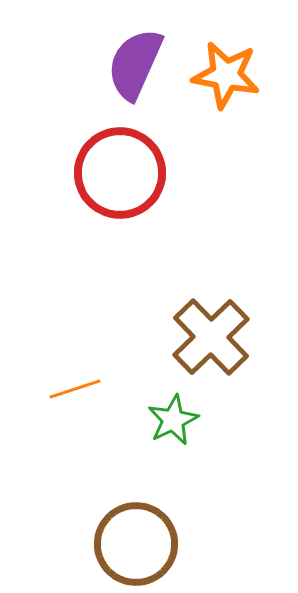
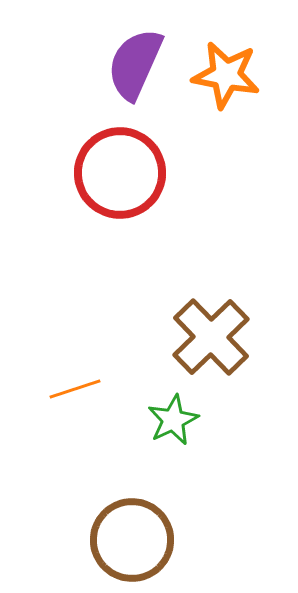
brown circle: moved 4 px left, 4 px up
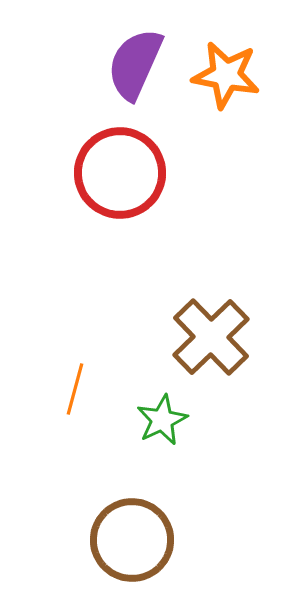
orange line: rotated 57 degrees counterclockwise
green star: moved 11 px left
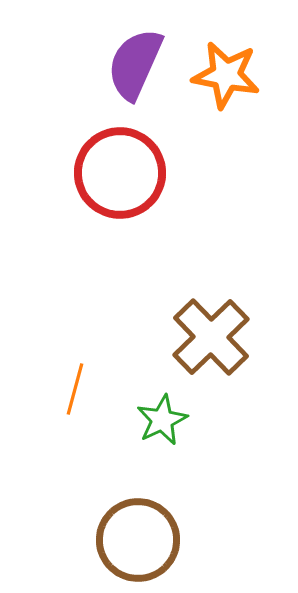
brown circle: moved 6 px right
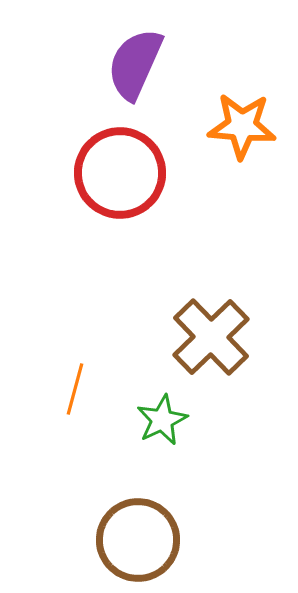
orange star: moved 16 px right, 51 px down; rotated 6 degrees counterclockwise
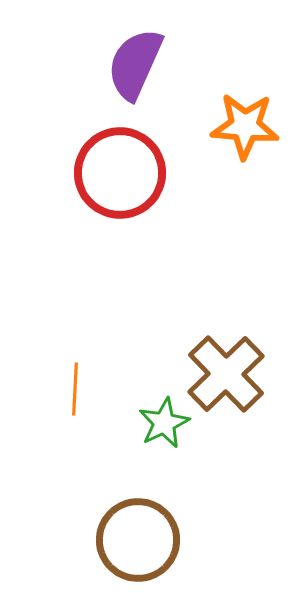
orange star: moved 3 px right
brown cross: moved 15 px right, 37 px down
orange line: rotated 12 degrees counterclockwise
green star: moved 2 px right, 3 px down
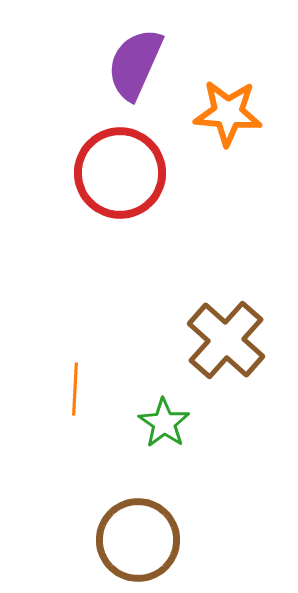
orange star: moved 17 px left, 13 px up
brown cross: moved 34 px up; rotated 4 degrees counterclockwise
green star: rotated 12 degrees counterclockwise
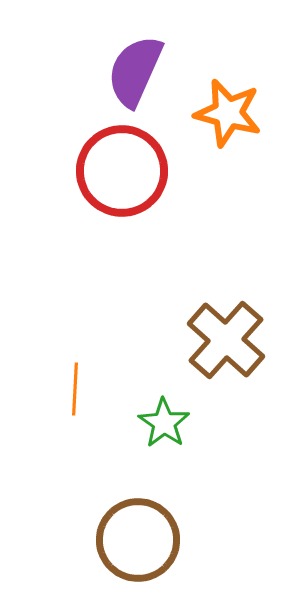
purple semicircle: moved 7 px down
orange star: rotated 10 degrees clockwise
red circle: moved 2 px right, 2 px up
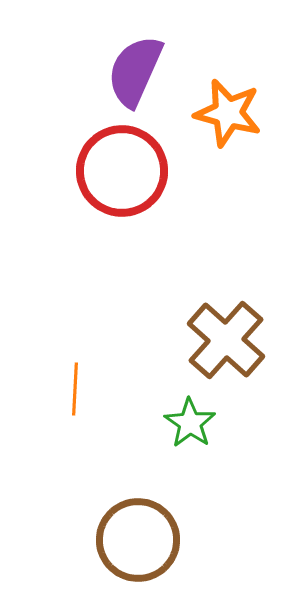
green star: moved 26 px right
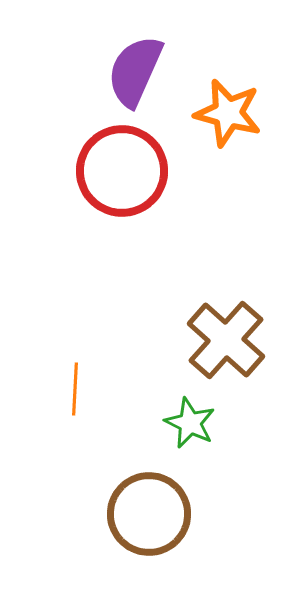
green star: rotated 9 degrees counterclockwise
brown circle: moved 11 px right, 26 px up
